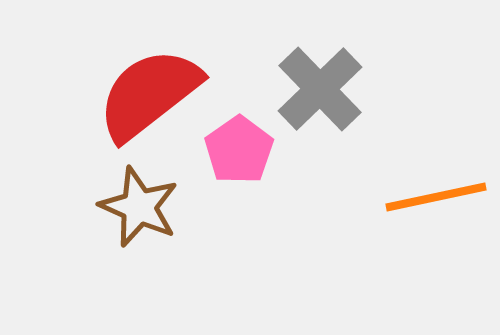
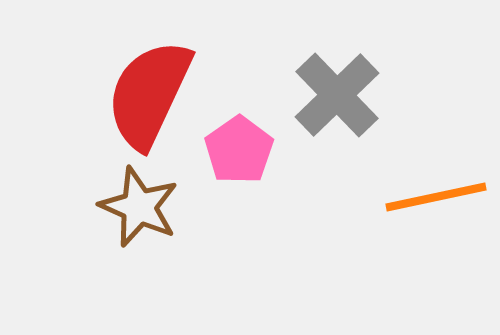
gray cross: moved 17 px right, 6 px down
red semicircle: rotated 27 degrees counterclockwise
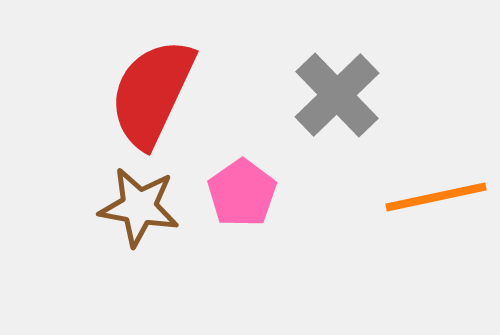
red semicircle: moved 3 px right, 1 px up
pink pentagon: moved 3 px right, 43 px down
brown star: rotated 14 degrees counterclockwise
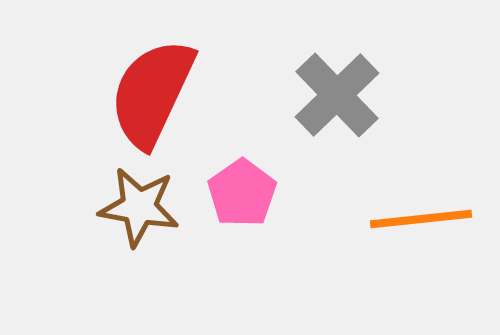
orange line: moved 15 px left, 22 px down; rotated 6 degrees clockwise
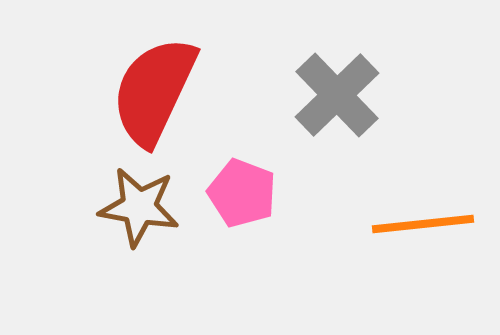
red semicircle: moved 2 px right, 2 px up
pink pentagon: rotated 16 degrees counterclockwise
orange line: moved 2 px right, 5 px down
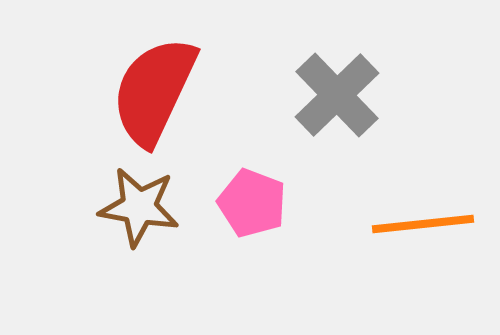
pink pentagon: moved 10 px right, 10 px down
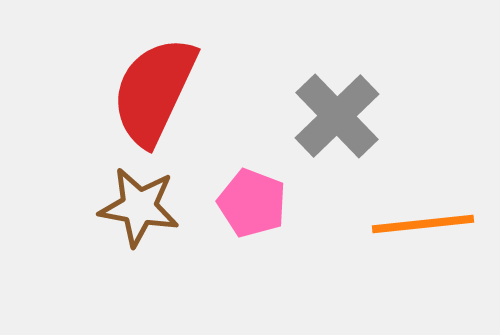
gray cross: moved 21 px down
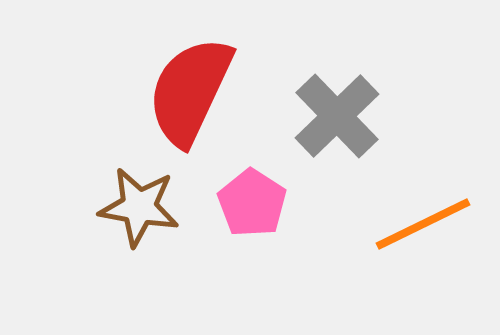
red semicircle: moved 36 px right
pink pentagon: rotated 12 degrees clockwise
orange line: rotated 20 degrees counterclockwise
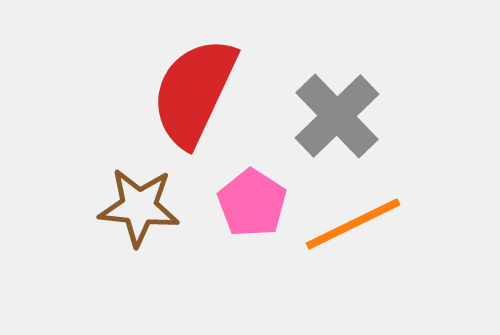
red semicircle: moved 4 px right, 1 px down
brown star: rotated 4 degrees counterclockwise
orange line: moved 70 px left
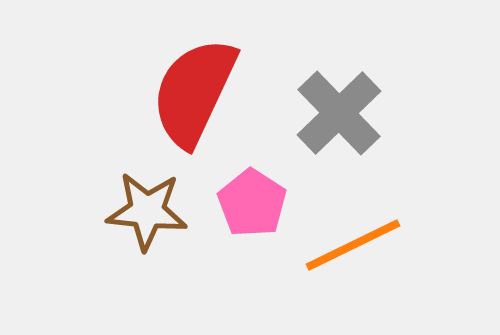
gray cross: moved 2 px right, 3 px up
brown star: moved 8 px right, 4 px down
orange line: moved 21 px down
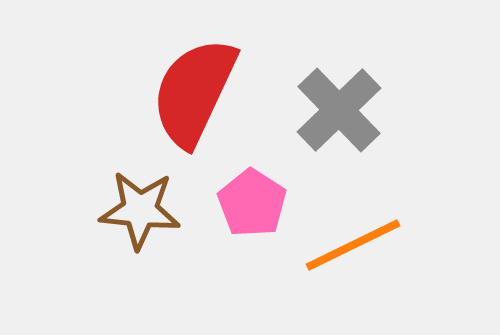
gray cross: moved 3 px up
brown star: moved 7 px left, 1 px up
